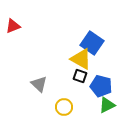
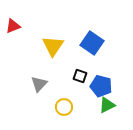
yellow triangle: moved 28 px left, 13 px up; rotated 35 degrees clockwise
gray triangle: rotated 30 degrees clockwise
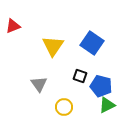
gray triangle: rotated 18 degrees counterclockwise
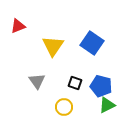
red triangle: moved 5 px right
black square: moved 5 px left, 7 px down
gray triangle: moved 2 px left, 3 px up
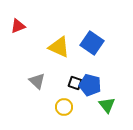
yellow triangle: moved 6 px right, 1 px down; rotated 40 degrees counterclockwise
gray triangle: rotated 12 degrees counterclockwise
blue pentagon: moved 11 px left, 1 px up
green triangle: rotated 42 degrees counterclockwise
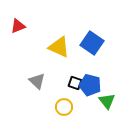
green triangle: moved 4 px up
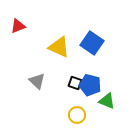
green triangle: rotated 30 degrees counterclockwise
yellow circle: moved 13 px right, 8 px down
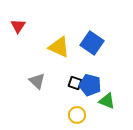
red triangle: rotated 35 degrees counterclockwise
